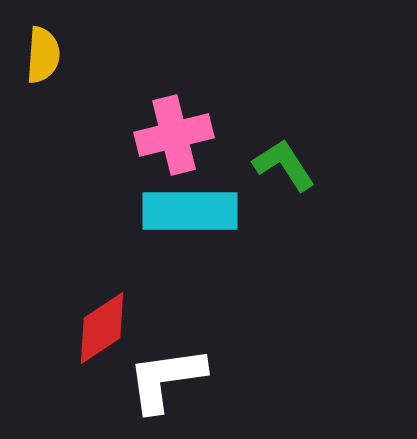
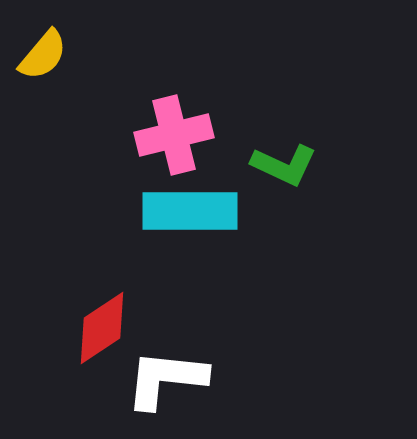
yellow semicircle: rotated 36 degrees clockwise
green L-shape: rotated 148 degrees clockwise
white L-shape: rotated 14 degrees clockwise
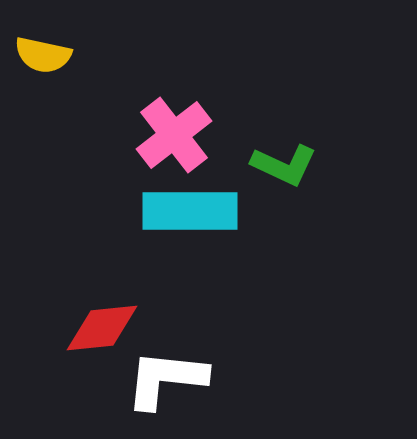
yellow semicircle: rotated 62 degrees clockwise
pink cross: rotated 24 degrees counterclockwise
red diamond: rotated 28 degrees clockwise
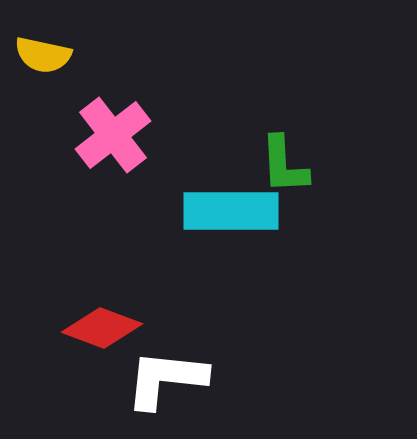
pink cross: moved 61 px left
green L-shape: rotated 62 degrees clockwise
cyan rectangle: moved 41 px right
red diamond: rotated 26 degrees clockwise
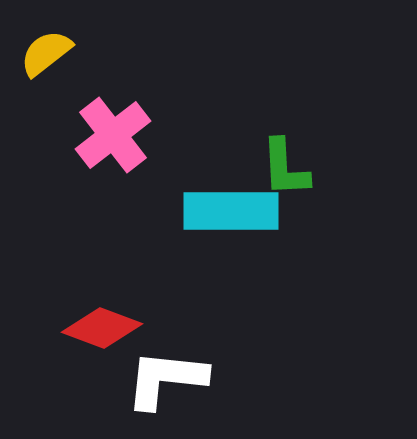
yellow semicircle: moved 3 px right, 2 px up; rotated 130 degrees clockwise
green L-shape: moved 1 px right, 3 px down
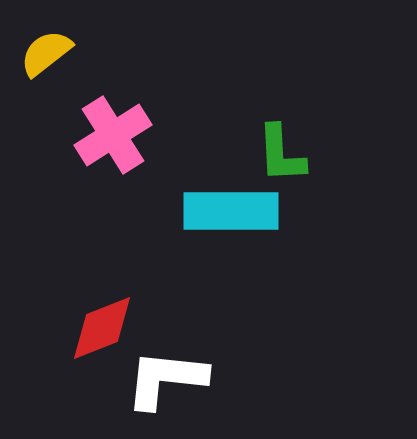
pink cross: rotated 6 degrees clockwise
green L-shape: moved 4 px left, 14 px up
red diamond: rotated 42 degrees counterclockwise
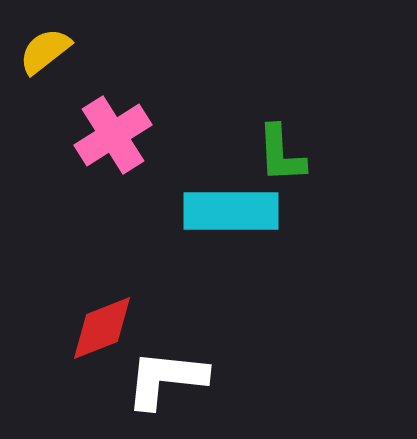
yellow semicircle: moved 1 px left, 2 px up
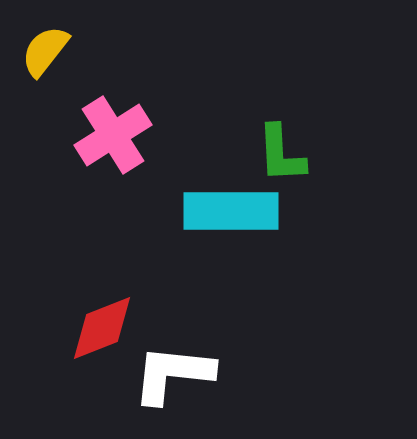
yellow semicircle: rotated 14 degrees counterclockwise
white L-shape: moved 7 px right, 5 px up
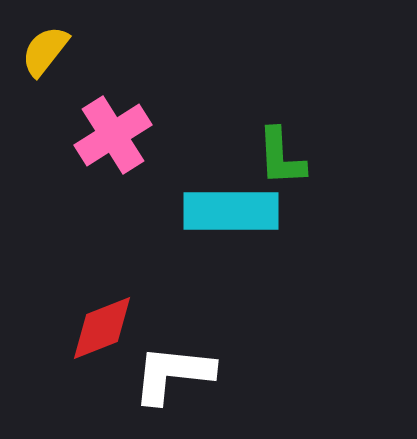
green L-shape: moved 3 px down
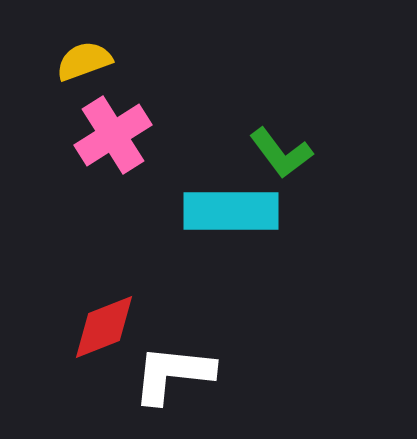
yellow semicircle: moved 39 px right, 10 px down; rotated 32 degrees clockwise
green L-shape: moved 4 px up; rotated 34 degrees counterclockwise
red diamond: moved 2 px right, 1 px up
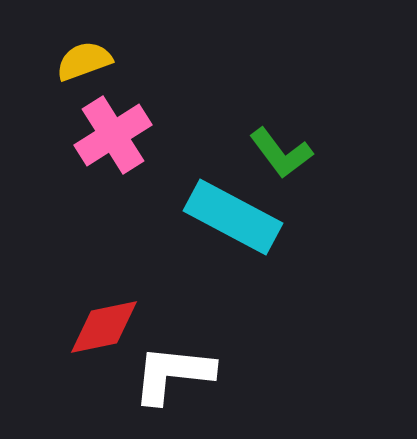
cyan rectangle: moved 2 px right, 6 px down; rotated 28 degrees clockwise
red diamond: rotated 10 degrees clockwise
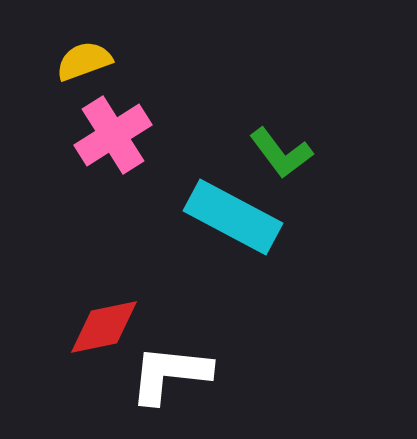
white L-shape: moved 3 px left
